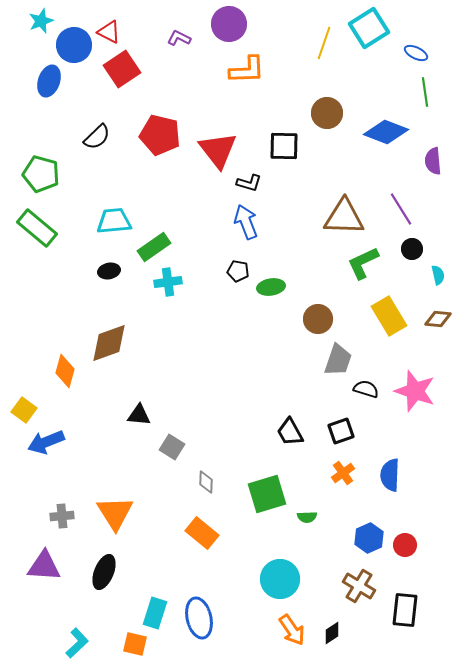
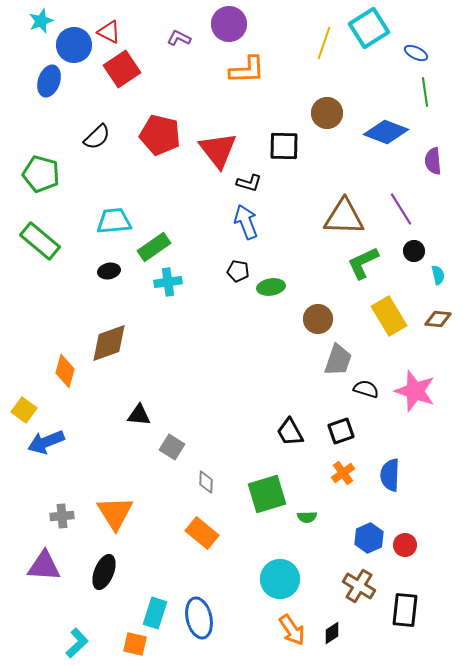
green rectangle at (37, 228): moved 3 px right, 13 px down
black circle at (412, 249): moved 2 px right, 2 px down
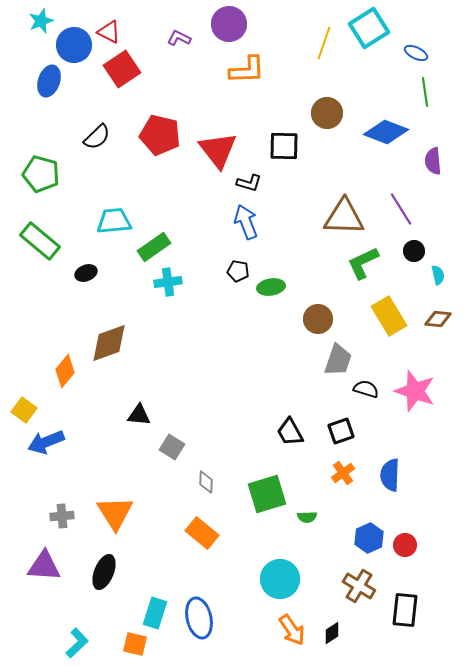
black ellipse at (109, 271): moved 23 px left, 2 px down; rotated 10 degrees counterclockwise
orange diamond at (65, 371): rotated 24 degrees clockwise
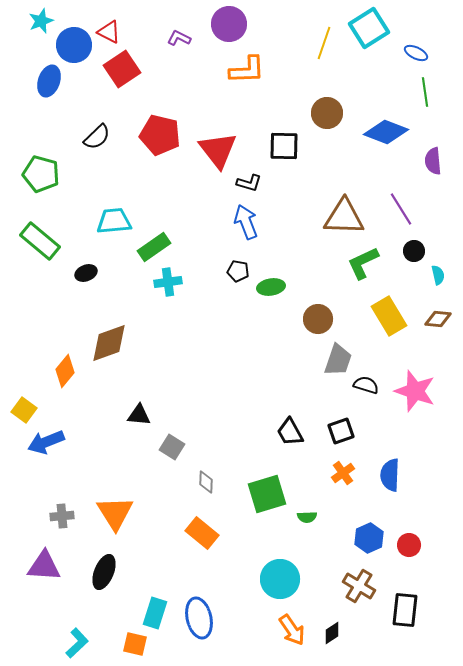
black semicircle at (366, 389): moved 4 px up
red circle at (405, 545): moved 4 px right
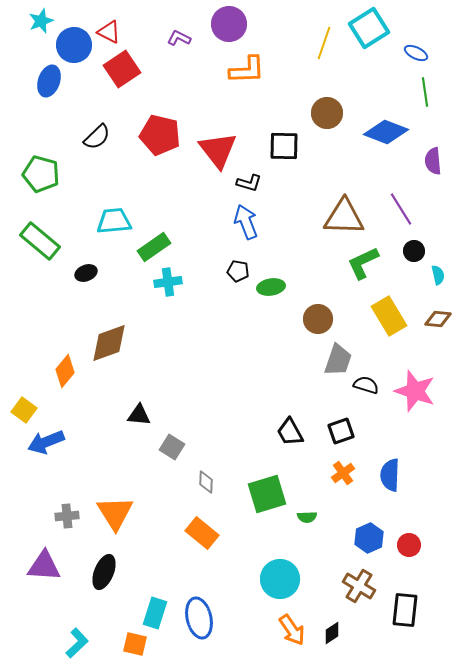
gray cross at (62, 516): moved 5 px right
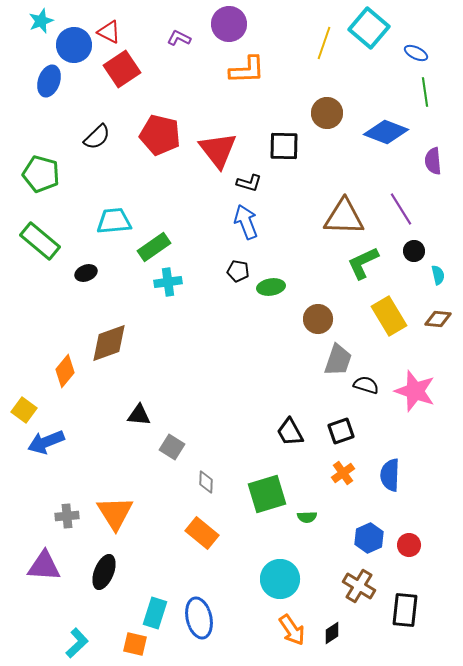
cyan square at (369, 28): rotated 18 degrees counterclockwise
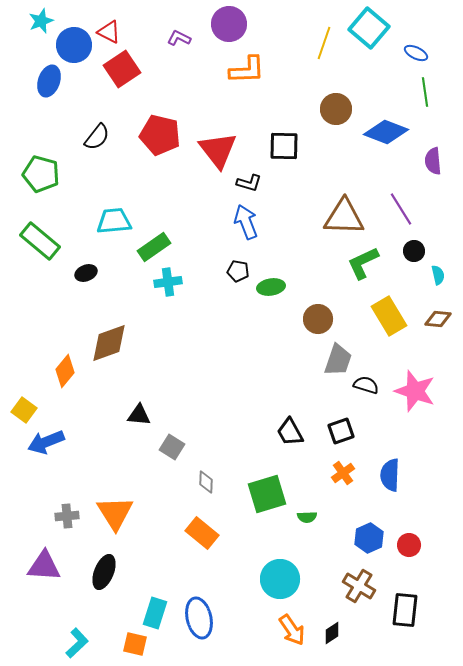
brown circle at (327, 113): moved 9 px right, 4 px up
black semicircle at (97, 137): rotated 8 degrees counterclockwise
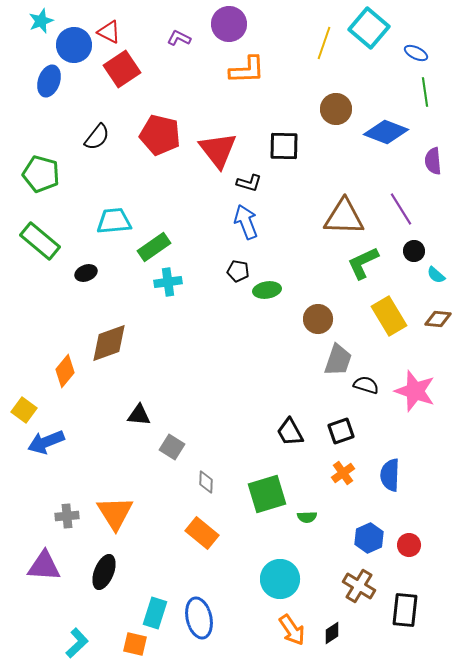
cyan semicircle at (438, 275): moved 2 px left; rotated 144 degrees clockwise
green ellipse at (271, 287): moved 4 px left, 3 px down
